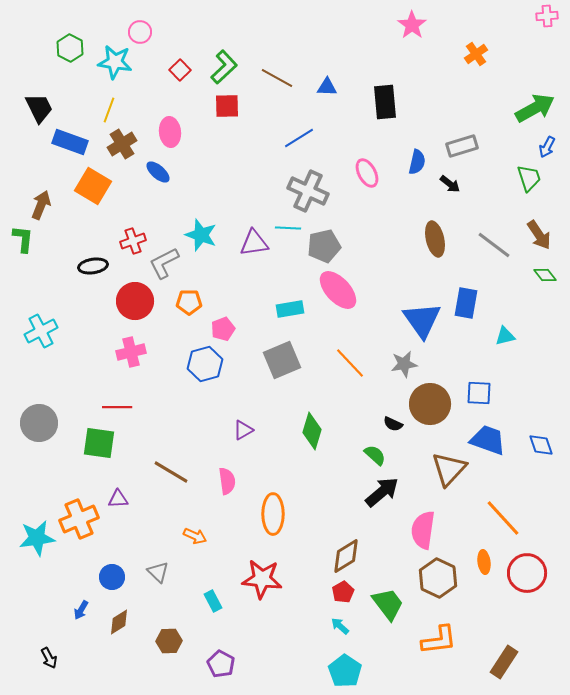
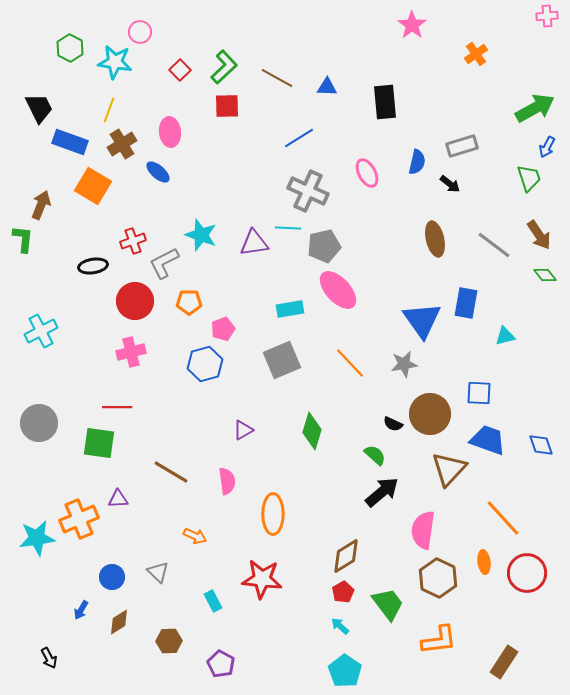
brown circle at (430, 404): moved 10 px down
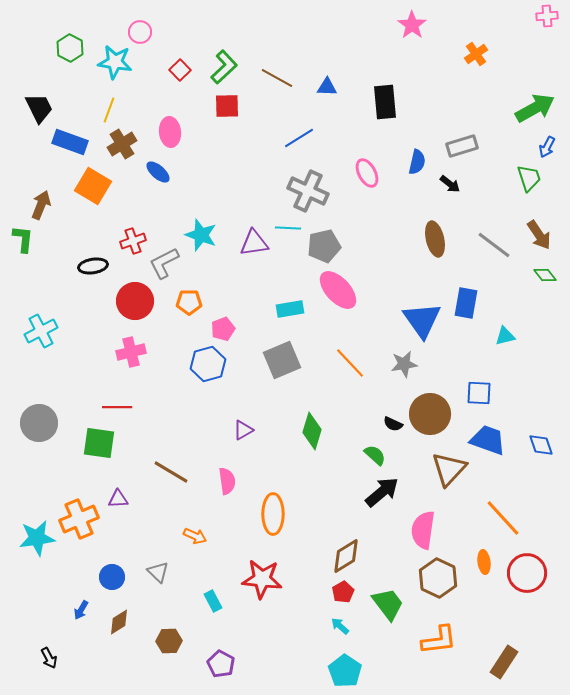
blue hexagon at (205, 364): moved 3 px right
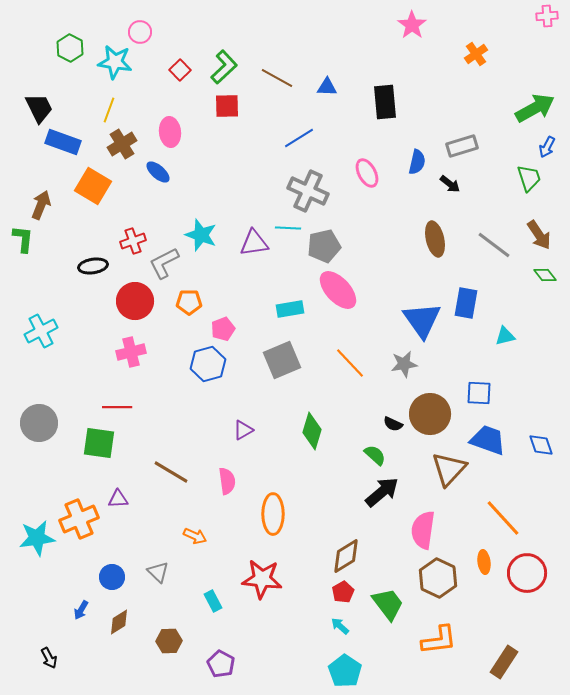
blue rectangle at (70, 142): moved 7 px left
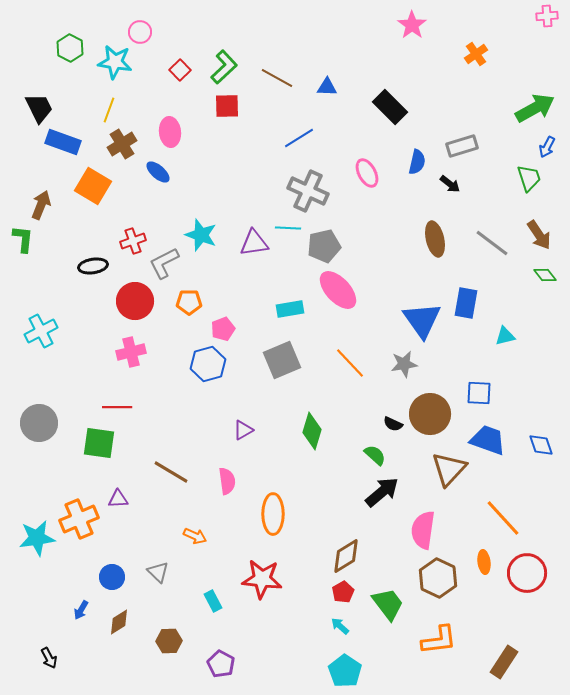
black rectangle at (385, 102): moved 5 px right, 5 px down; rotated 40 degrees counterclockwise
gray line at (494, 245): moved 2 px left, 2 px up
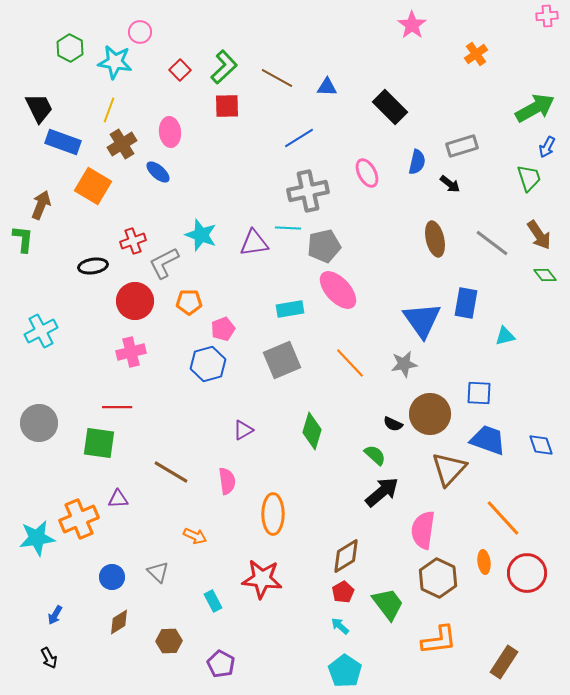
gray cross at (308, 191): rotated 36 degrees counterclockwise
blue arrow at (81, 610): moved 26 px left, 5 px down
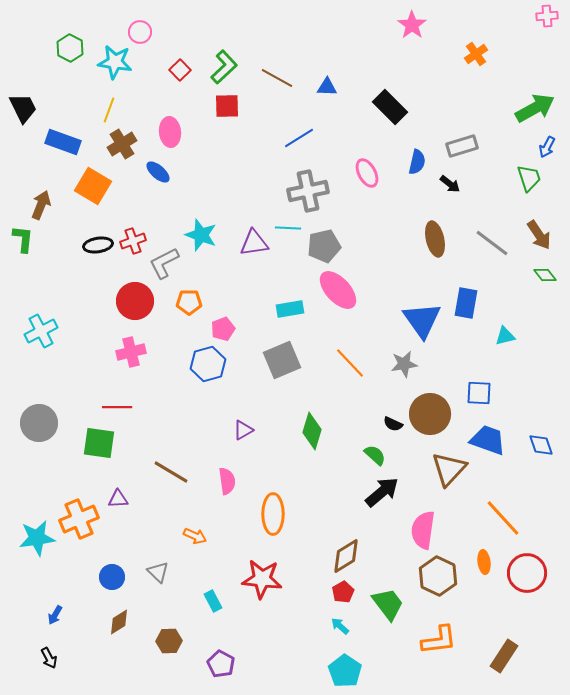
black trapezoid at (39, 108): moved 16 px left
black ellipse at (93, 266): moved 5 px right, 21 px up
brown hexagon at (438, 578): moved 2 px up
brown rectangle at (504, 662): moved 6 px up
